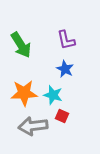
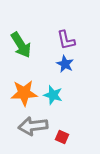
blue star: moved 5 px up
red square: moved 21 px down
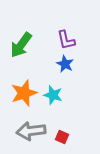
green arrow: rotated 68 degrees clockwise
orange star: rotated 16 degrees counterclockwise
gray arrow: moved 2 px left, 5 px down
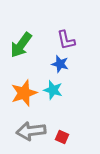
blue star: moved 5 px left; rotated 12 degrees counterclockwise
cyan star: moved 5 px up
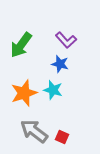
purple L-shape: rotated 30 degrees counterclockwise
gray arrow: moved 3 px right; rotated 44 degrees clockwise
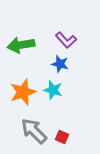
green arrow: rotated 44 degrees clockwise
orange star: moved 1 px left, 1 px up
gray arrow: rotated 8 degrees clockwise
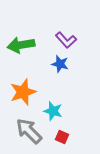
cyan star: moved 21 px down
gray arrow: moved 5 px left
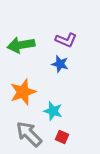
purple L-shape: rotated 25 degrees counterclockwise
gray arrow: moved 3 px down
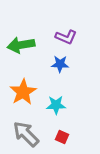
purple L-shape: moved 3 px up
blue star: rotated 12 degrees counterclockwise
orange star: rotated 12 degrees counterclockwise
cyan star: moved 3 px right, 6 px up; rotated 18 degrees counterclockwise
gray arrow: moved 3 px left
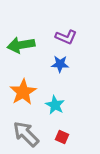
cyan star: moved 1 px left; rotated 30 degrees clockwise
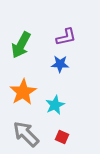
purple L-shape: rotated 35 degrees counterclockwise
green arrow: rotated 52 degrees counterclockwise
cyan star: rotated 18 degrees clockwise
